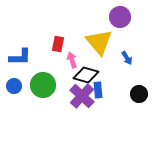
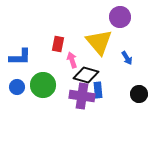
blue circle: moved 3 px right, 1 px down
purple cross: rotated 35 degrees counterclockwise
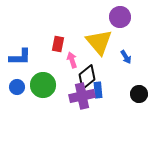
blue arrow: moved 1 px left, 1 px up
black diamond: moved 1 px right, 2 px down; rotated 55 degrees counterclockwise
purple cross: rotated 20 degrees counterclockwise
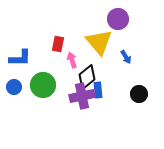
purple circle: moved 2 px left, 2 px down
blue L-shape: moved 1 px down
blue circle: moved 3 px left
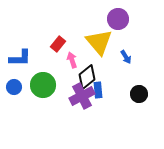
red rectangle: rotated 28 degrees clockwise
purple cross: rotated 15 degrees counterclockwise
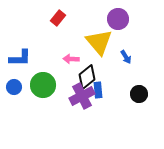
red rectangle: moved 26 px up
pink arrow: moved 1 px left, 1 px up; rotated 70 degrees counterclockwise
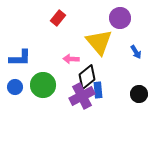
purple circle: moved 2 px right, 1 px up
blue arrow: moved 10 px right, 5 px up
blue circle: moved 1 px right
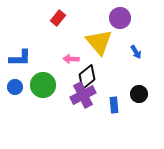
blue rectangle: moved 16 px right, 15 px down
purple cross: moved 1 px right, 1 px up
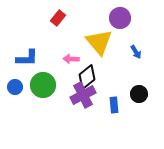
blue L-shape: moved 7 px right
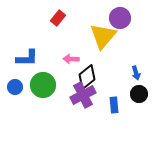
yellow triangle: moved 4 px right, 6 px up; rotated 20 degrees clockwise
blue arrow: moved 21 px down; rotated 16 degrees clockwise
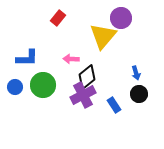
purple circle: moved 1 px right
blue rectangle: rotated 28 degrees counterclockwise
